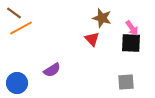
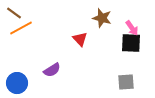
red triangle: moved 12 px left
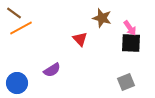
pink arrow: moved 2 px left
gray square: rotated 18 degrees counterclockwise
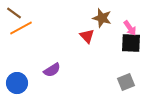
red triangle: moved 7 px right, 3 px up
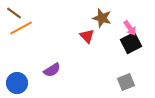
black square: rotated 30 degrees counterclockwise
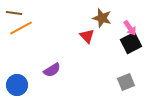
brown line: rotated 28 degrees counterclockwise
blue circle: moved 2 px down
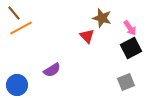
brown line: rotated 42 degrees clockwise
black square: moved 5 px down
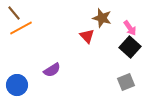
black square: moved 1 px left, 1 px up; rotated 20 degrees counterclockwise
